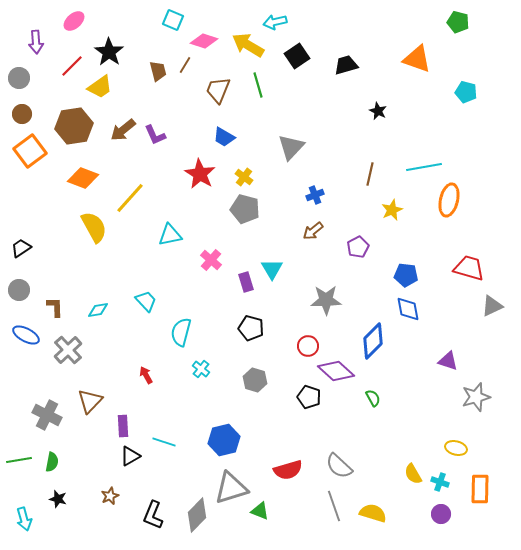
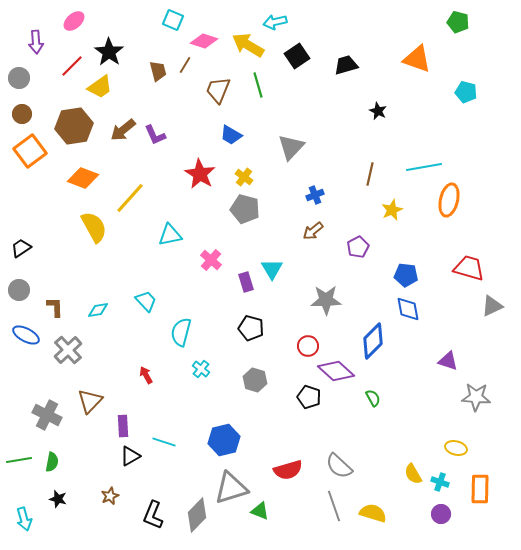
blue trapezoid at (224, 137): moved 7 px right, 2 px up
gray star at (476, 397): rotated 20 degrees clockwise
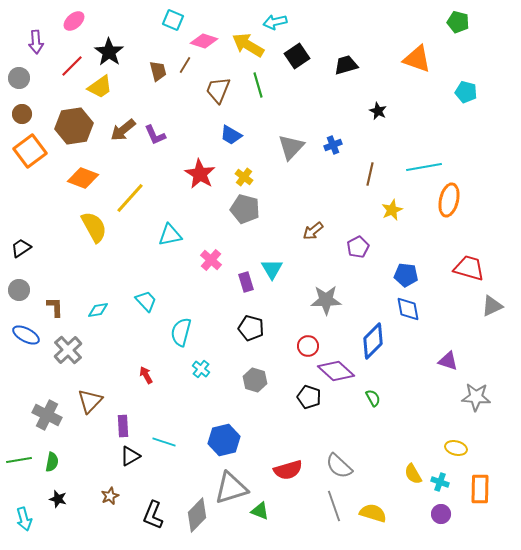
blue cross at (315, 195): moved 18 px right, 50 px up
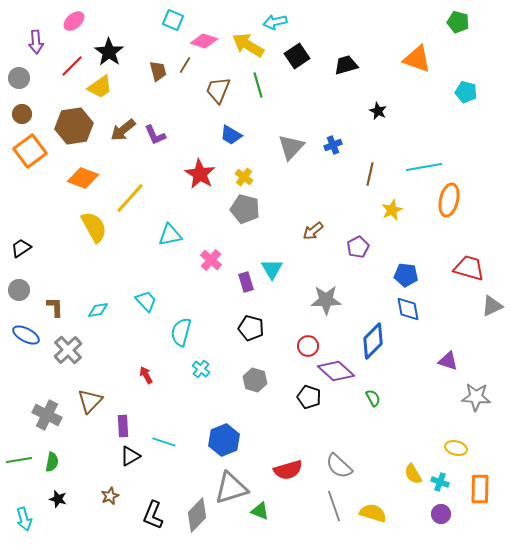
blue hexagon at (224, 440): rotated 8 degrees counterclockwise
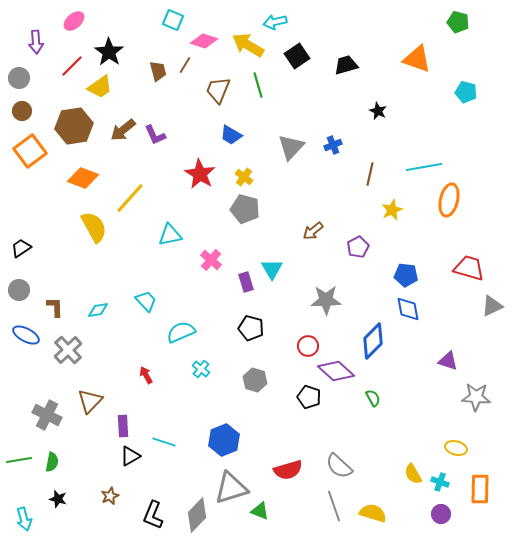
brown circle at (22, 114): moved 3 px up
cyan semicircle at (181, 332): rotated 52 degrees clockwise
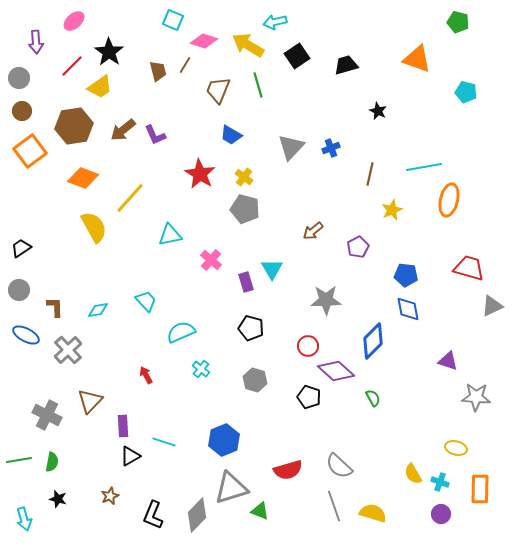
blue cross at (333, 145): moved 2 px left, 3 px down
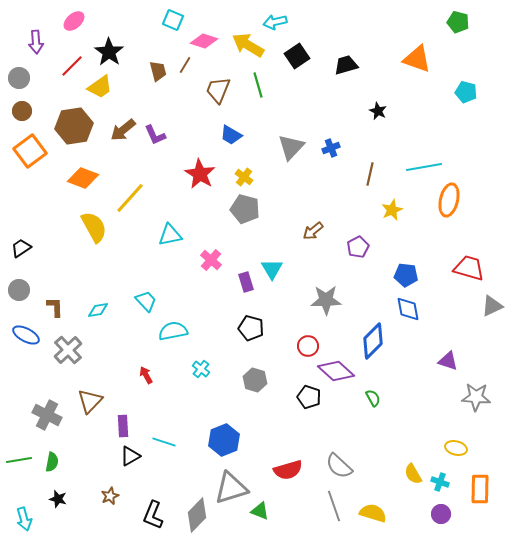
cyan semicircle at (181, 332): moved 8 px left, 1 px up; rotated 12 degrees clockwise
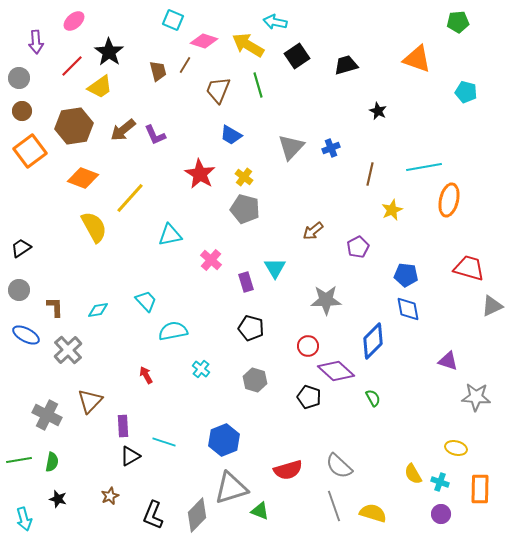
cyan arrow at (275, 22): rotated 25 degrees clockwise
green pentagon at (458, 22): rotated 20 degrees counterclockwise
cyan triangle at (272, 269): moved 3 px right, 1 px up
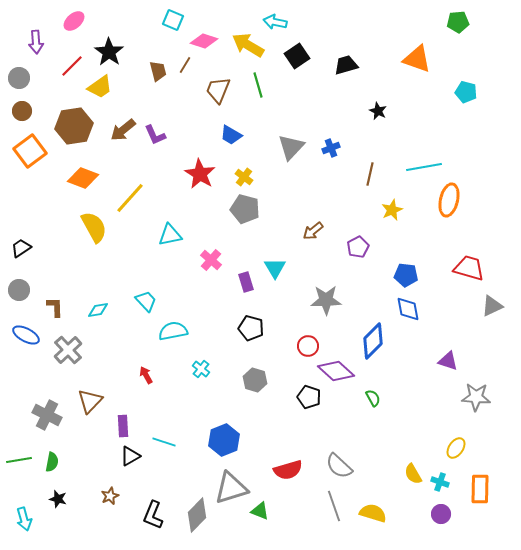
yellow ellipse at (456, 448): rotated 70 degrees counterclockwise
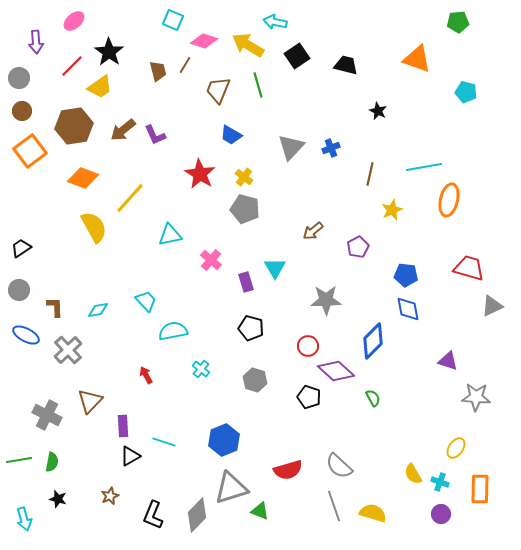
black trapezoid at (346, 65): rotated 30 degrees clockwise
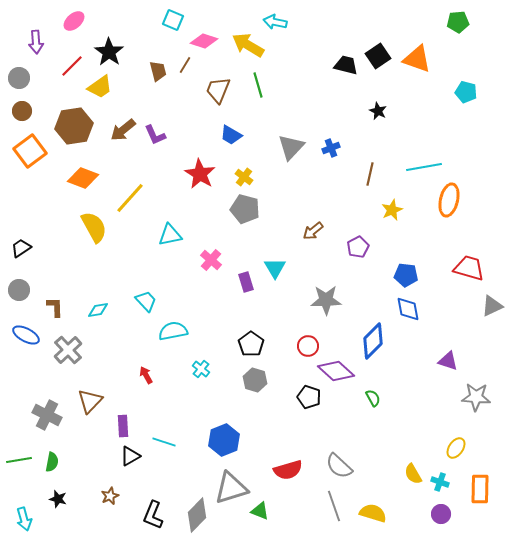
black square at (297, 56): moved 81 px right
black pentagon at (251, 328): moved 16 px down; rotated 20 degrees clockwise
